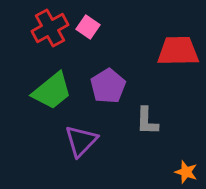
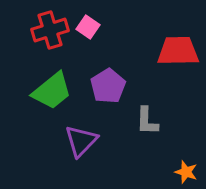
red cross: moved 2 px down; rotated 12 degrees clockwise
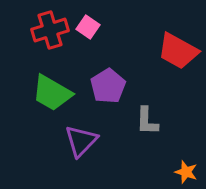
red trapezoid: rotated 150 degrees counterclockwise
green trapezoid: moved 2 px down; rotated 69 degrees clockwise
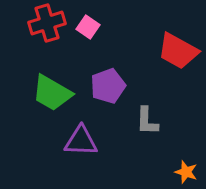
red cross: moved 3 px left, 7 px up
purple pentagon: rotated 12 degrees clockwise
purple triangle: rotated 48 degrees clockwise
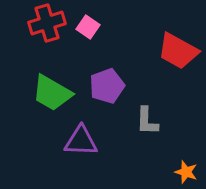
purple pentagon: moved 1 px left
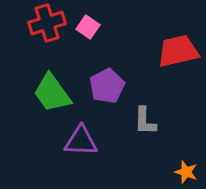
red trapezoid: rotated 138 degrees clockwise
purple pentagon: rotated 8 degrees counterclockwise
green trapezoid: rotated 24 degrees clockwise
gray L-shape: moved 2 px left
